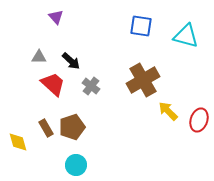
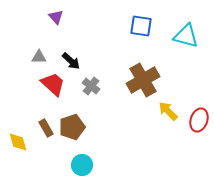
cyan circle: moved 6 px right
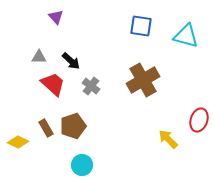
yellow arrow: moved 28 px down
brown pentagon: moved 1 px right, 1 px up
yellow diamond: rotated 50 degrees counterclockwise
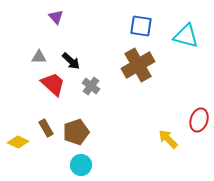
brown cross: moved 5 px left, 15 px up
brown pentagon: moved 3 px right, 6 px down
cyan circle: moved 1 px left
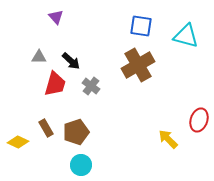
red trapezoid: moved 2 px right; rotated 64 degrees clockwise
